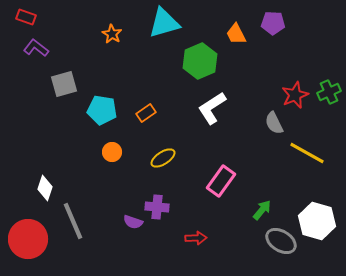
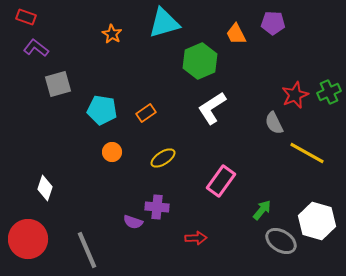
gray square: moved 6 px left
gray line: moved 14 px right, 29 px down
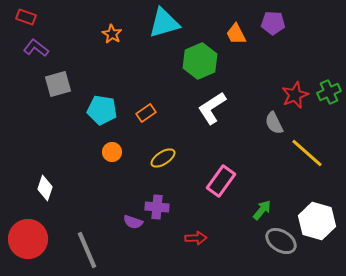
yellow line: rotated 12 degrees clockwise
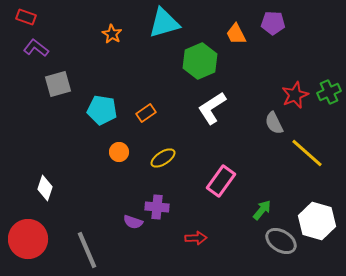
orange circle: moved 7 px right
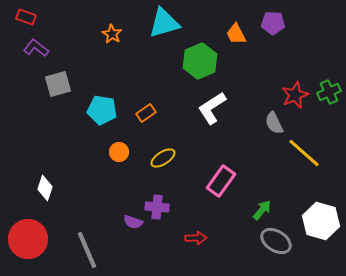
yellow line: moved 3 px left
white hexagon: moved 4 px right
gray ellipse: moved 5 px left
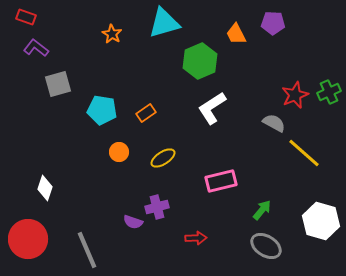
gray semicircle: rotated 145 degrees clockwise
pink rectangle: rotated 40 degrees clockwise
purple cross: rotated 20 degrees counterclockwise
gray ellipse: moved 10 px left, 5 px down
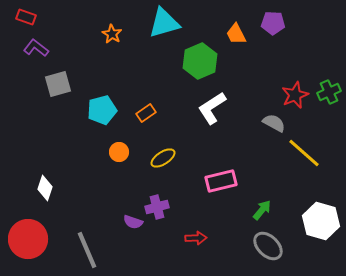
cyan pentagon: rotated 24 degrees counterclockwise
gray ellipse: moved 2 px right; rotated 12 degrees clockwise
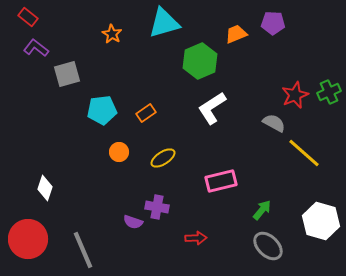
red rectangle: moved 2 px right; rotated 18 degrees clockwise
orange trapezoid: rotated 95 degrees clockwise
gray square: moved 9 px right, 10 px up
cyan pentagon: rotated 8 degrees clockwise
purple cross: rotated 25 degrees clockwise
gray line: moved 4 px left
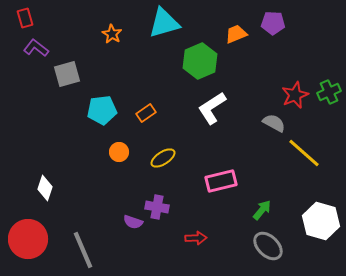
red rectangle: moved 3 px left, 1 px down; rotated 36 degrees clockwise
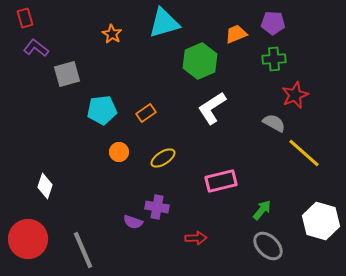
green cross: moved 55 px left, 33 px up; rotated 20 degrees clockwise
white diamond: moved 2 px up
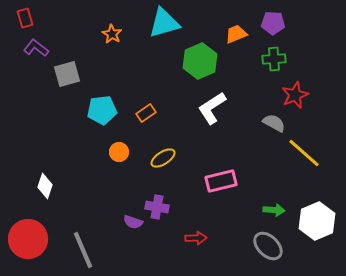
green arrow: moved 12 px right; rotated 55 degrees clockwise
white hexagon: moved 4 px left; rotated 21 degrees clockwise
